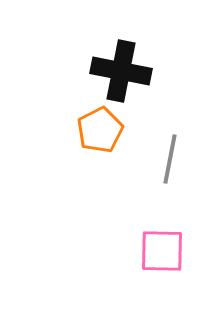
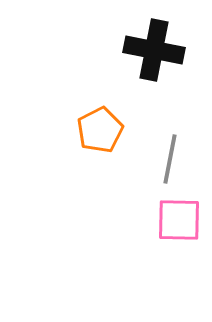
black cross: moved 33 px right, 21 px up
pink square: moved 17 px right, 31 px up
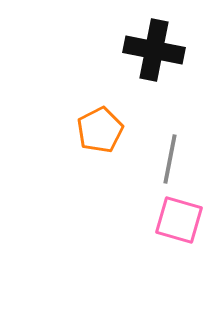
pink square: rotated 15 degrees clockwise
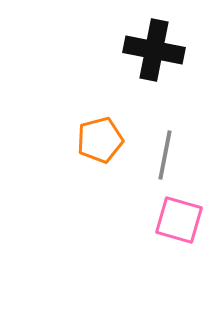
orange pentagon: moved 10 px down; rotated 12 degrees clockwise
gray line: moved 5 px left, 4 px up
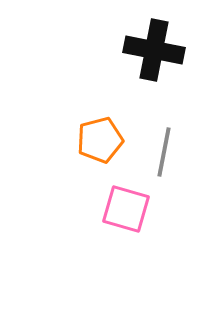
gray line: moved 1 px left, 3 px up
pink square: moved 53 px left, 11 px up
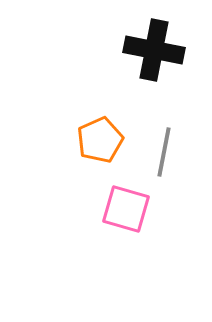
orange pentagon: rotated 9 degrees counterclockwise
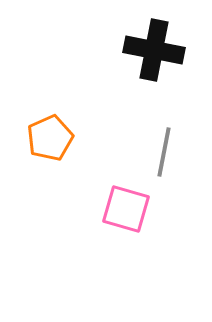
orange pentagon: moved 50 px left, 2 px up
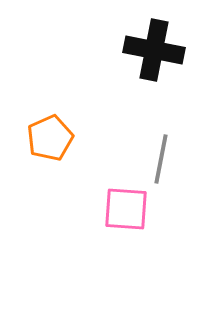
gray line: moved 3 px left, 7 px down
pink square: rotated 12 degrees counterclockwise
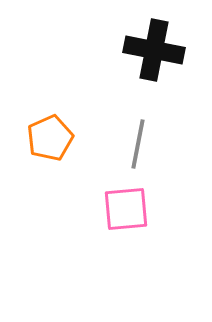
gray line: moved 23 px left, 15 px up
pink square: rotated 9 degrees counterclockwise
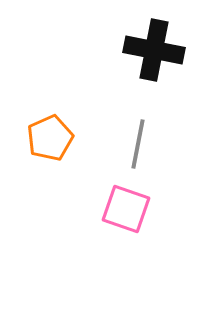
pink square: rotated 24 degrees clockwise
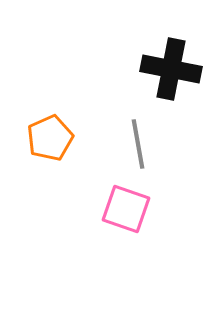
black cross: moved 17 px right, 19 px down
gray line: rotated 21 degrees counterclockwise
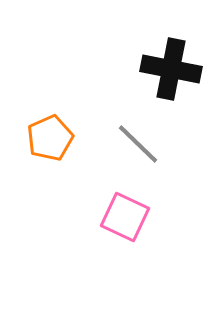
gray line: rotated 36 degrees counterclockwise
pink square: moved 1 px left, 8 px down; rotated 6 degrees clockwise
